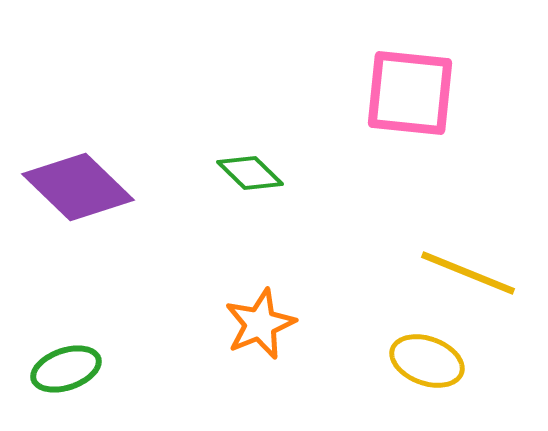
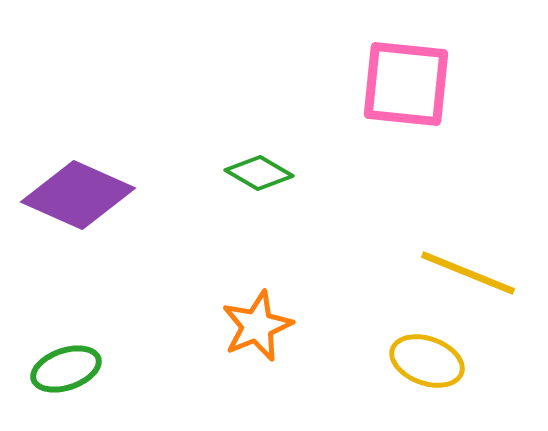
pink square: moved 4 px left, 9 px up
green diamond: moved 9 px right; rotated 14 degrees counterclockwise
purple diamond: moved 8 px down; rotated 20 degrees counterclockwise
orange star: moved 3 px left, 2 px down
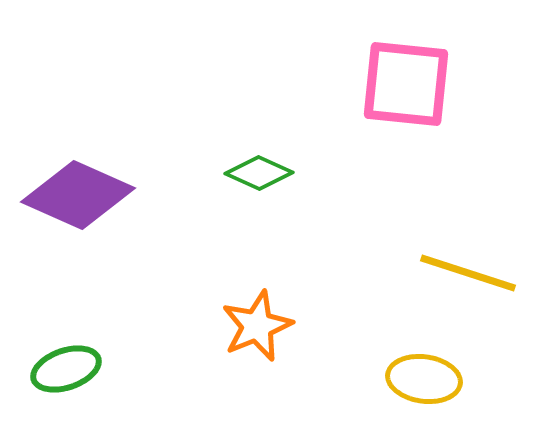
green diamond: rotated 6 degrees counterclockwise
yellow line: rotated 4 degrees counterclockwise
yellow ellipse: moved 3 px left, 18 px down; rotated 12 degrees counterclockwise
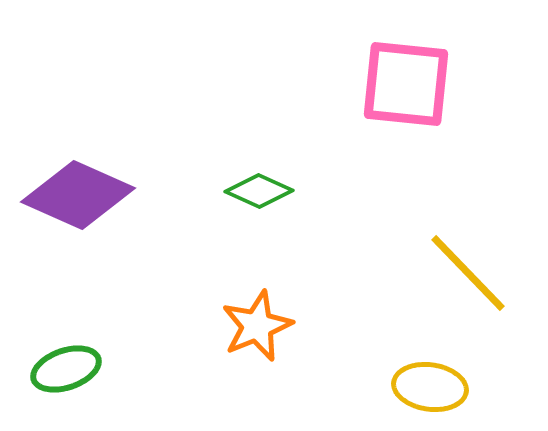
green diamond: moved 18 px down
yellow line: rotated 28 degrees clockwise
yellow ellipse: moved 6 px right, 8 px down
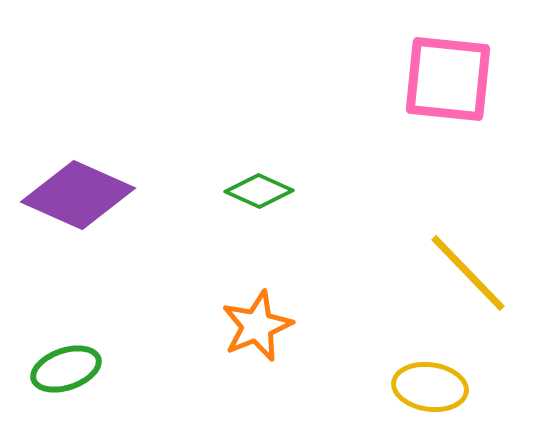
pink square: moved 42 px right, 5 px up
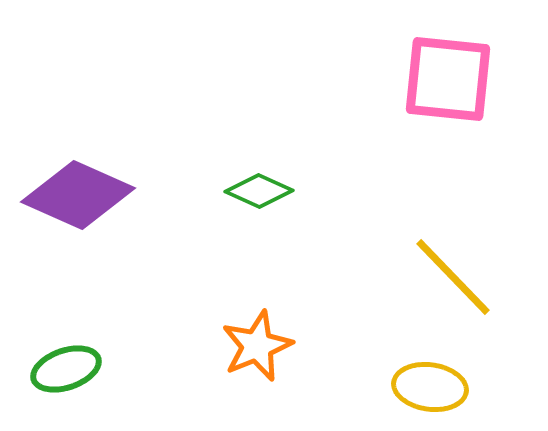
yellow line: moved 15 px left, 4 px down
orange star: moved 20 px down
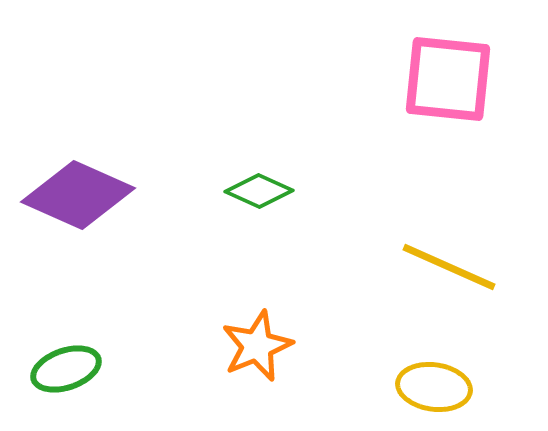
yellow line: moved 4 px left, 10 px up; rotated 22 degrees counterclockwise
yellow ellipse: moved 4 px right
